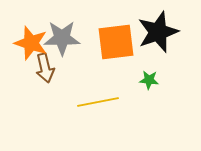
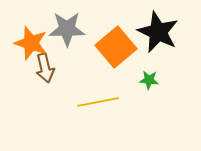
black star: rotated 27 degrees counterclockwise
gray star: moved 5 px right, 9 px up
orange square: moved 5 px down; rotated 33 degrees counterclockwise
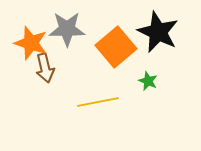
green star: moved 1 px left, 1 px down; rotated 18 degrees clockwise
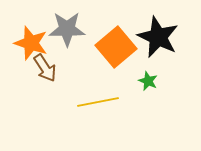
black star: moved 5 px down
brown arrow: rotated 20 degrees counterclockwise
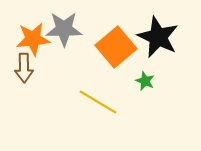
gray star: moved 3 px left
orange star: moved 2 px right, 4 px up; rotated 24 degrees counterclockwise
brown arrow: moved 21 px left; rotated 32 degrees clockwise
green star: moved 3 px left
yellow line: rotated 42 degrees clockwise
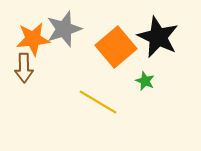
gray star: rotated 18 degrees counterclockwise
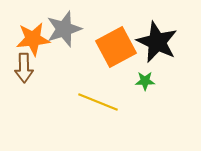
black star: moved 1 px left, 5 px down
orange square: rotated 12 degrees clockwise
green star: rotated 24 degrees counterclockwise
yellow line: rotated 9 degrees counterclockwise
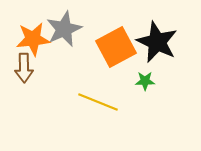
gray star: rotated 6 degrees counterclockwise
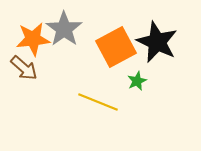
gray star: rotated 12 degrees counterclockwise
brown arrow: rotated 48 degrees counterclockwise
green star: moved 8 px left; rotated 24 degrees counterclockwise
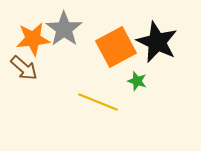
green star: rotated 30 degrees counterclockwise
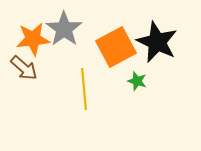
yellow line: moved 14 px left, 13 px up; rotated 63 degrees clockwise
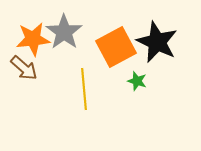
gray star: moved 3 px down
